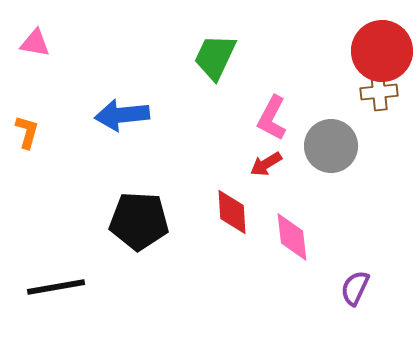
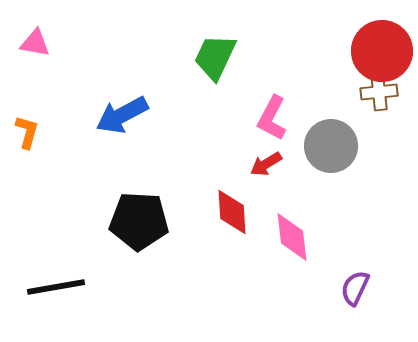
blue arrow: rotated 22 degrees counterclockwise
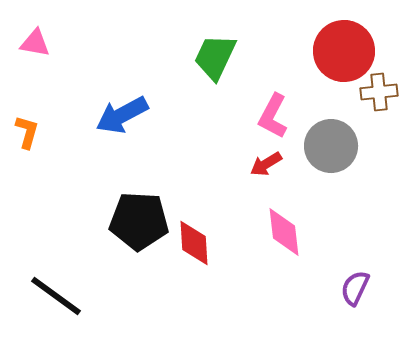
red circle: moved 38 px left
pink L-shape: moved 1 px right, 2 px up
red diamond: moved 38 px left, 31 px down
pink diamond: moved 8 px left, 5 px up
black line: moved 9 px down; rotated 46 degrees clockwise
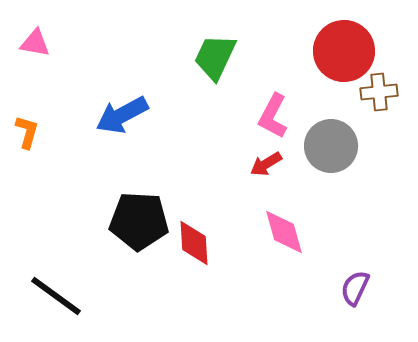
pink diamond: rotated 9 degrees counterclockwise
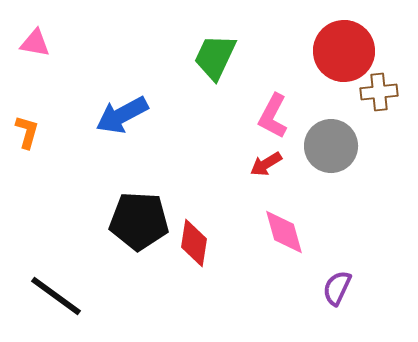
red diamond: rotated 12 degrees clockwise
purple semicircle: moved 18 px left
